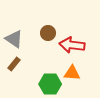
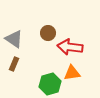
red arrow: moved 2 px left, 2 px down
brown rectangle: rotated 16 degrees counterclockwise
orange triangle: rotated 12 degrees counterclockwise
green hexagon: rotated 15 degrees counterclockwise
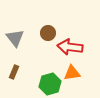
gray triangle: moved 1 px right, 1 px up; rotated 18 degrees clockwise
brown rectangle: moved 8 px down
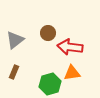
gray triangle: moved 2 px down; rotated 30 degrees clockwise
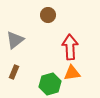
brown circle: moved 18 px up
red arrow: rotated 80 degrees clockwise
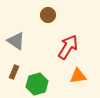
gray triangle: moved 1 px right, 1 px down; rotated 48 degrees counterclockwise
red arrow: moved 2 px left; rotated 35 degrees clockwise
orange triangle: moved 6 px right, 3 px down
green hexagon: moved 13 px left
